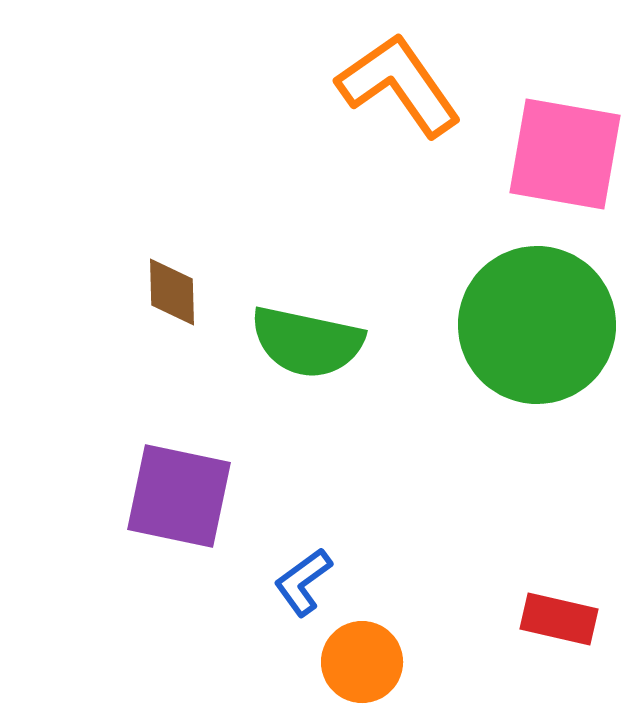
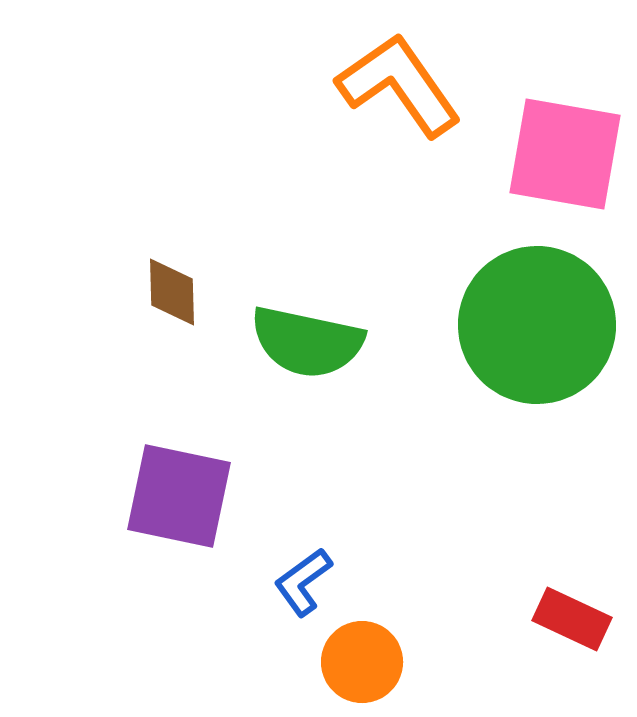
red rectangle: moved 13 px right; rotated 12 degrees clockwise
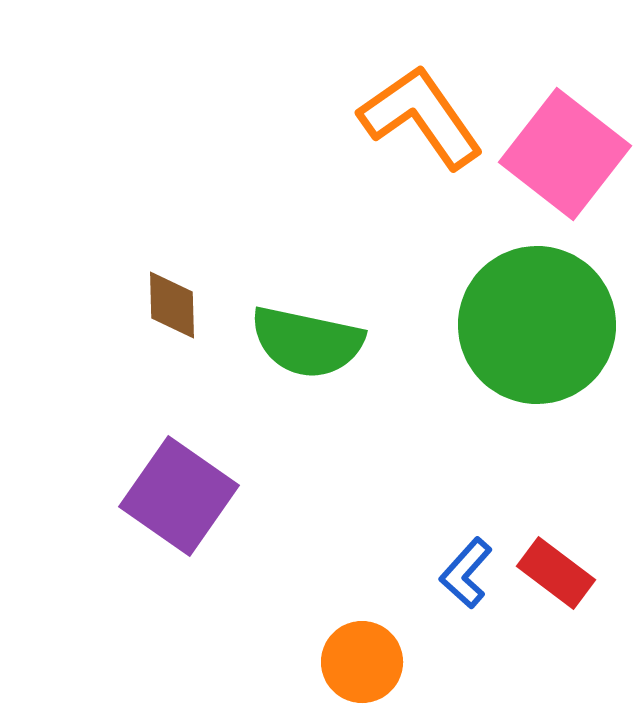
orange L-shape: moved 22 px right, 32 px down
pink square: rotated 28 degrees clockwise
brown diamond: moved 13 px down
purple square: rotated 23 degrees clockwise
blue L-shape: moved 163 px right, 9 px up; rotated 12 degrees counterclockwise
red rectangle: moved 16 px left, 46 px up; rotated 12 degrees clockwise
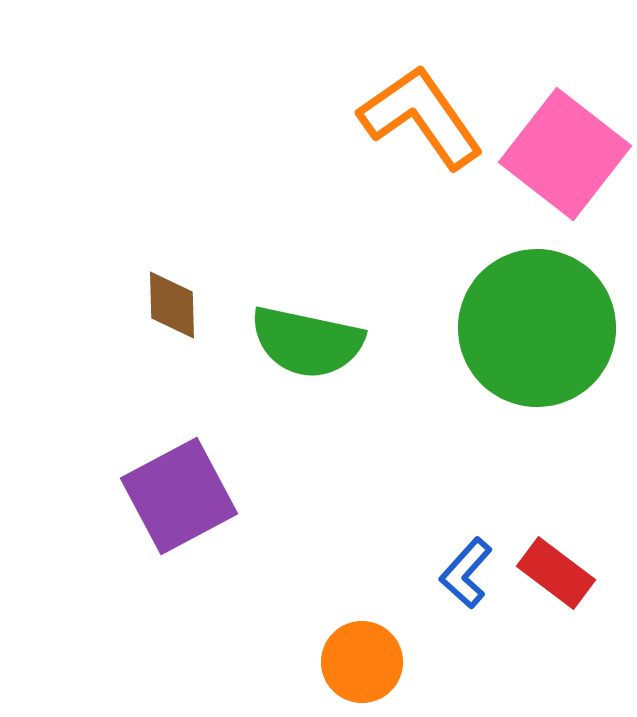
green circle: moved 3 px down
purple square: rotated 27 degrees clockwise
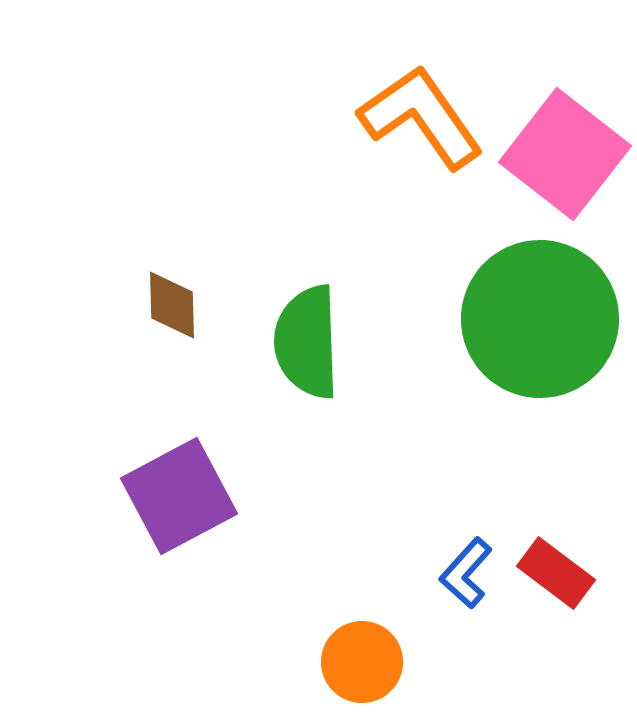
green circle: moved 3 px right, 9 px up
green semicircle: rotated 76 degrees clockwise
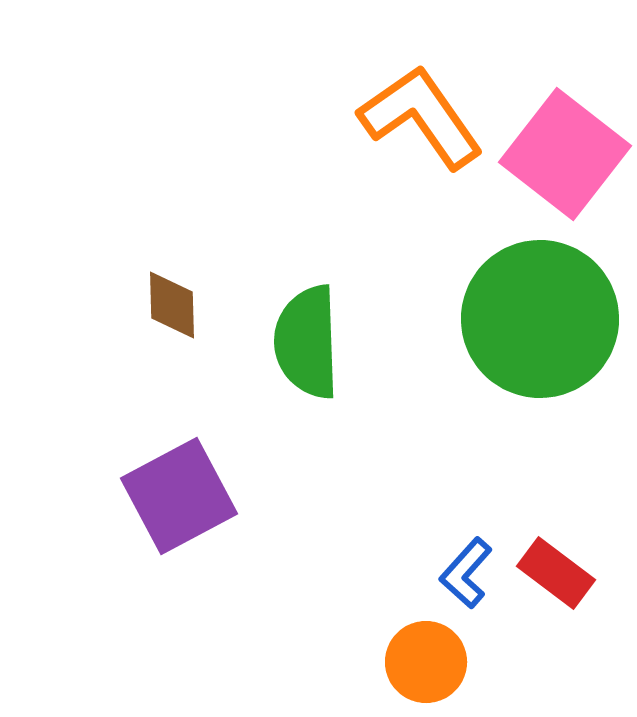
orange circle: moved 64 px right
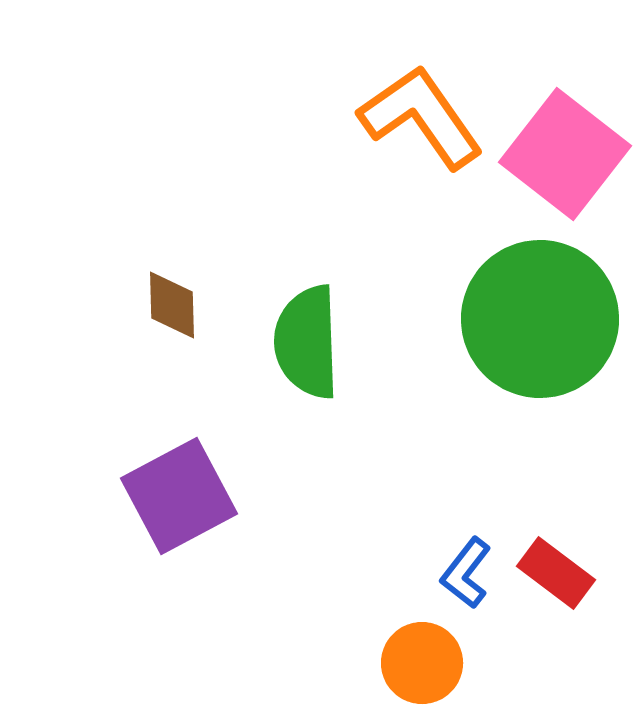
blue L-shape: rotated 4 degrees counterclockwise
orange circle: moved 4 px left, 1 px down
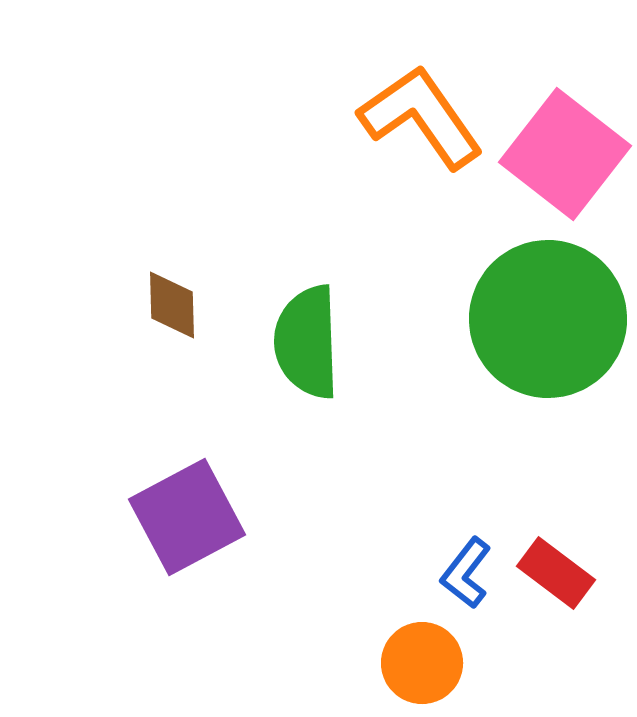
green circle: moved 8 px right
purple square: moved 8 px right, 21 px down
